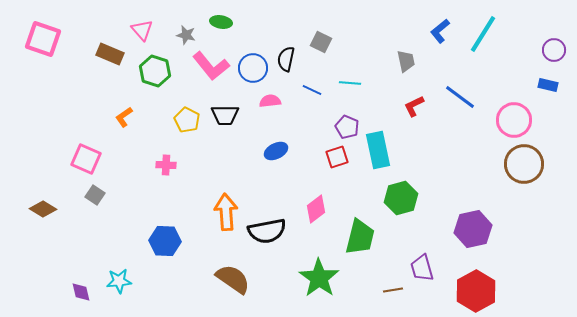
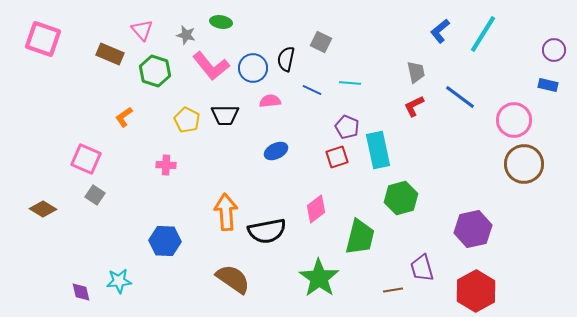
gray trapezoid at (406, 61): moved 10 px right, 11 px down
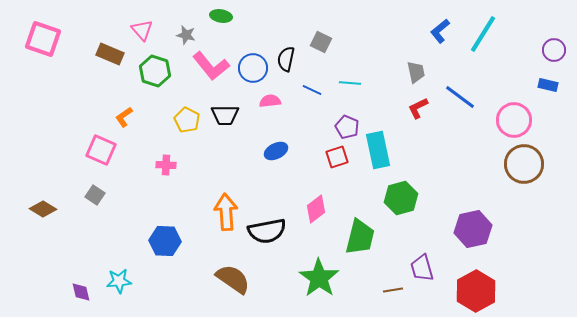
green ellipse at (221, 22): moved 6 px up
red L-shape at (414, 106): moved 4 px right, 2 px down
pink square at (86, 159): moved 15 px right, 9 px up
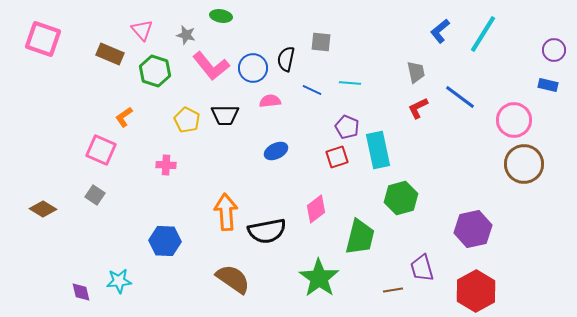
gray square at (321, 42): rotated 20 degrees counterclockwise
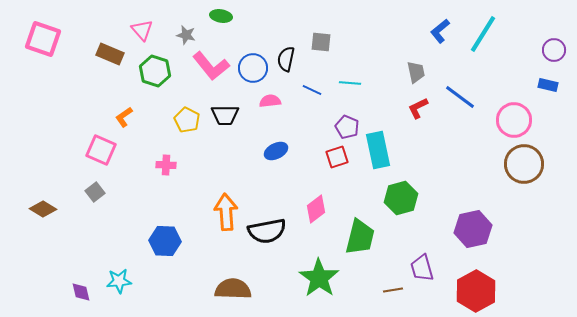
gray square at (95, 195): moved 3 px up; rotated 18 degrees clockwise
brown semicircle at (233, 279): moved 10 px down; rotated 33 degrees counterclockwise
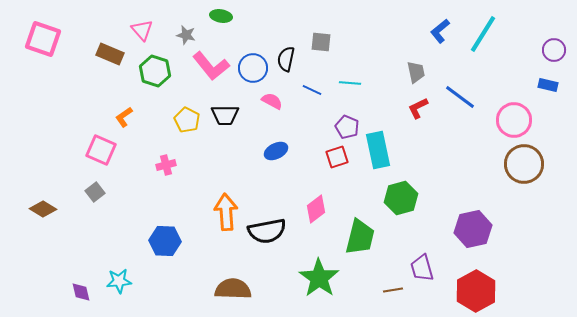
pink semicircle at (270, 101): moved 2 px right; rotated 35 degrees clockwise
pink cross at (166, 165): rotated 18 degrees counterclockwise
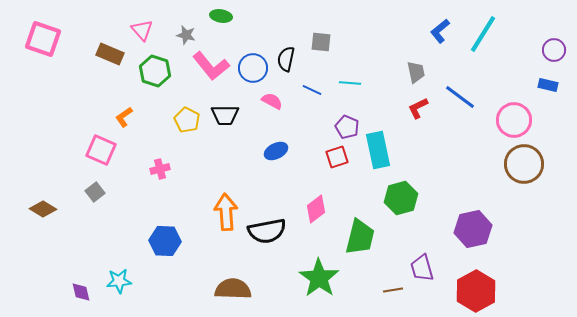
pink cross at (166, 165): moved 6 px left, 4 px down
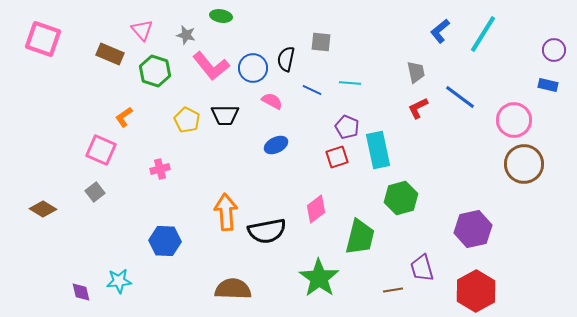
blue ellipse at (276, 151): moved 6 px up
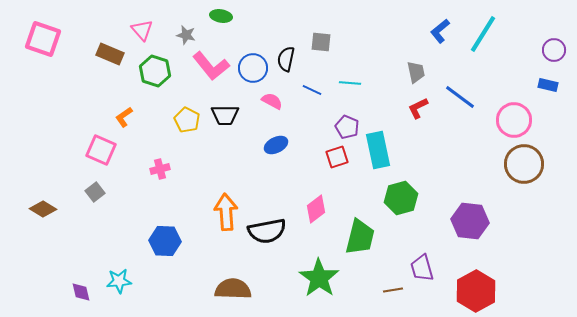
purple hexagon at (473, 229): moved 3 px left, 8 px up; rotated 18 degrees clockwise
